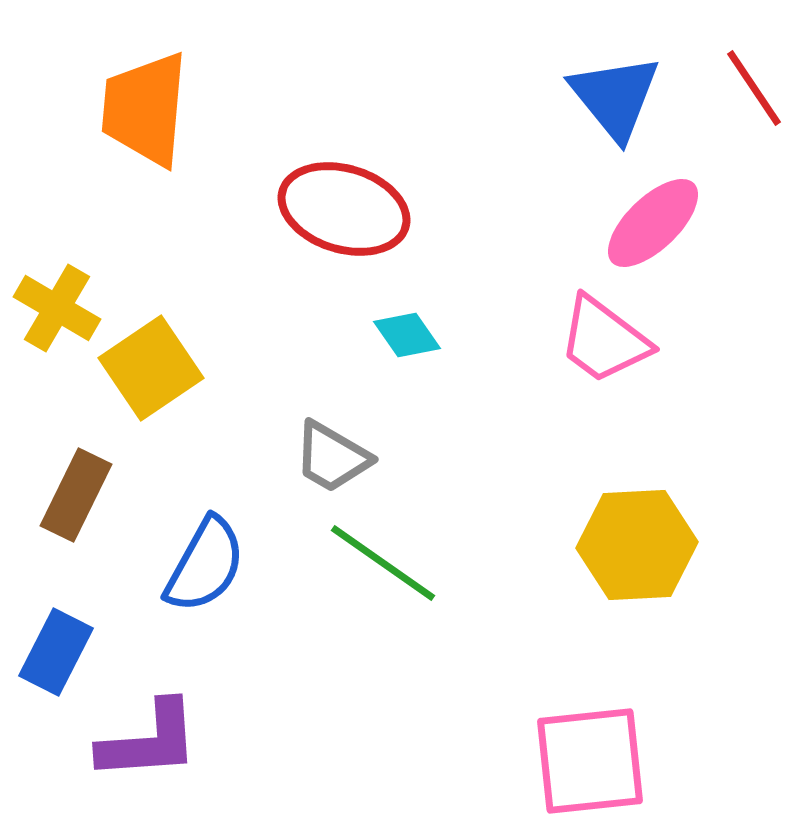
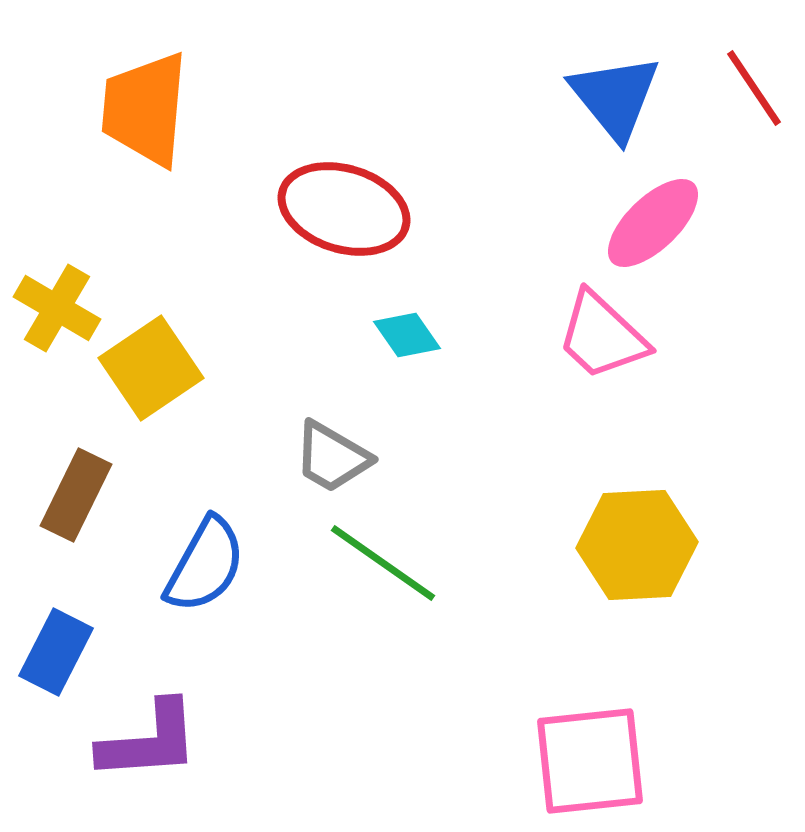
pink trapezoid: moved 2 px left, 4 px up; rotated 6 degrees clockwise
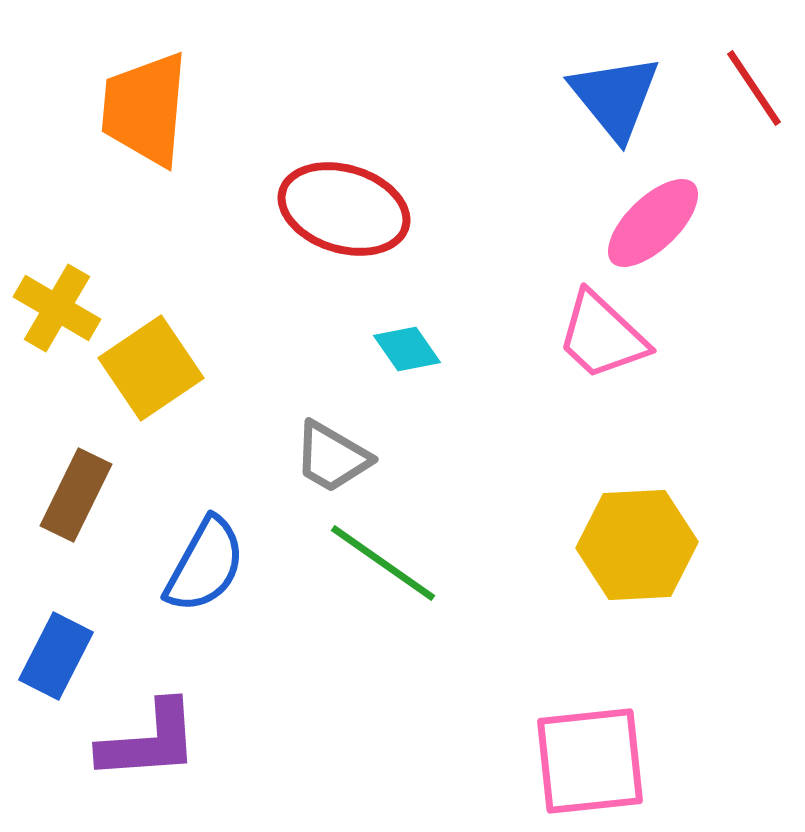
cyan diamond: moved 14 px down
blue rectangle: moved 4 px down
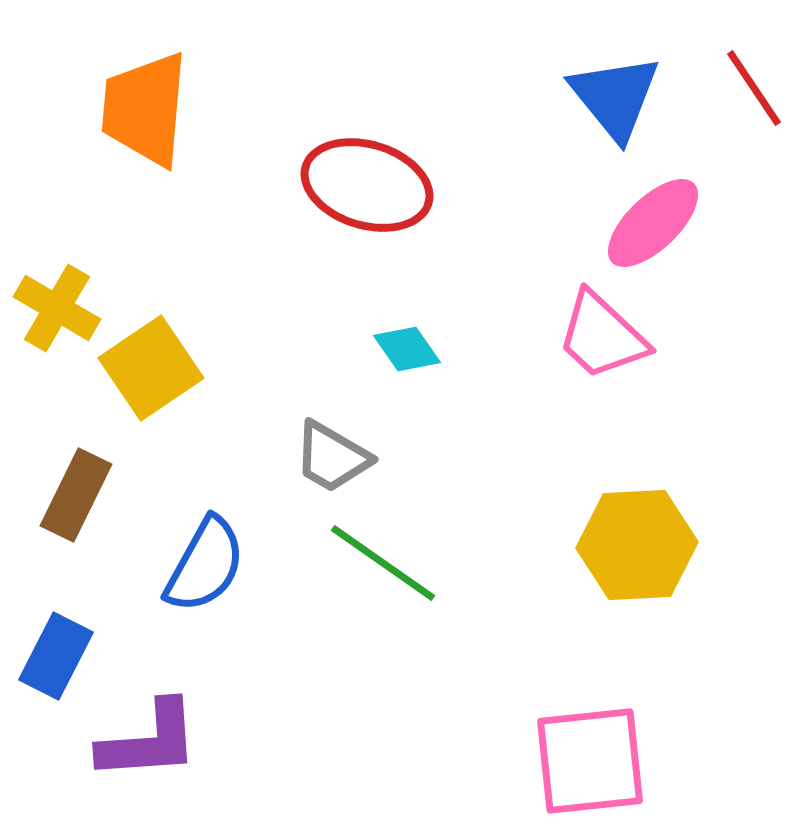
red ellipse: moved 23 px right, 24 px up
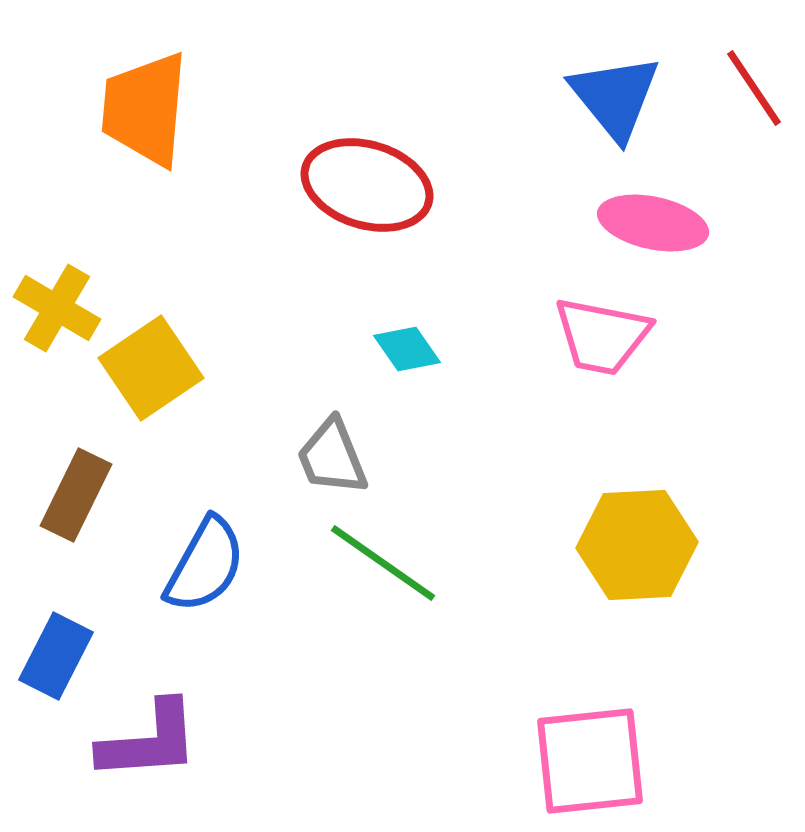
pink ellipse: rotated 56 degrees clockwise
pink trapezoid: rotated 32 degrees counterclockwise
gray trapezoid: rotated 38 degrees clockwise
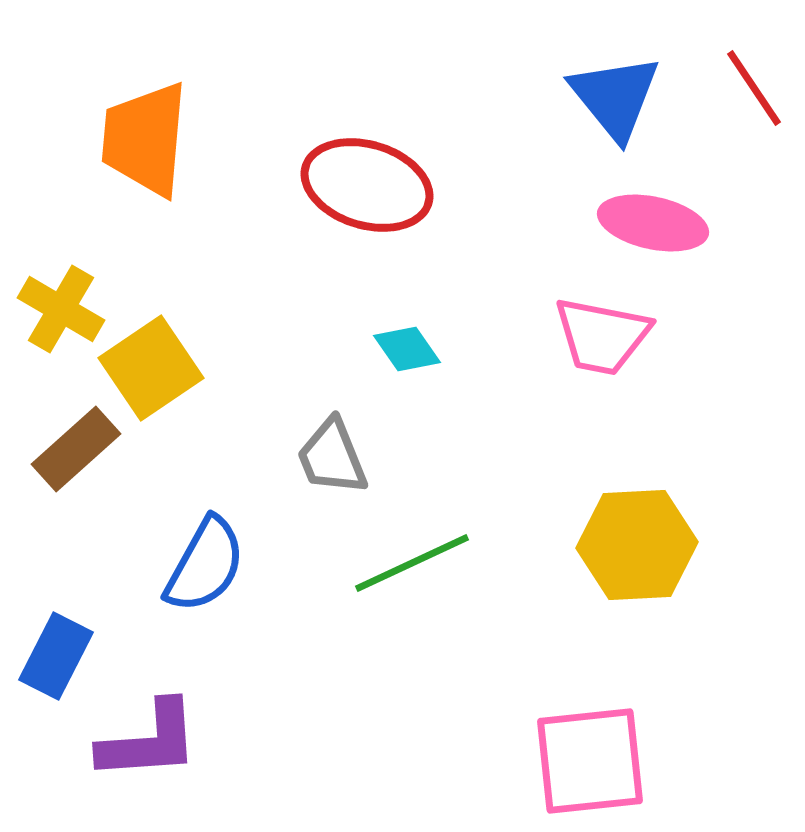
orange trapezoid: moved 30 px down
yellow cross: moved 4 px right, 1 px down
brown rectangle: moved 46 px up; rotated 22 degrees clockwise
green line: moved 29 px right; rotated 60 degrees counterclockwise
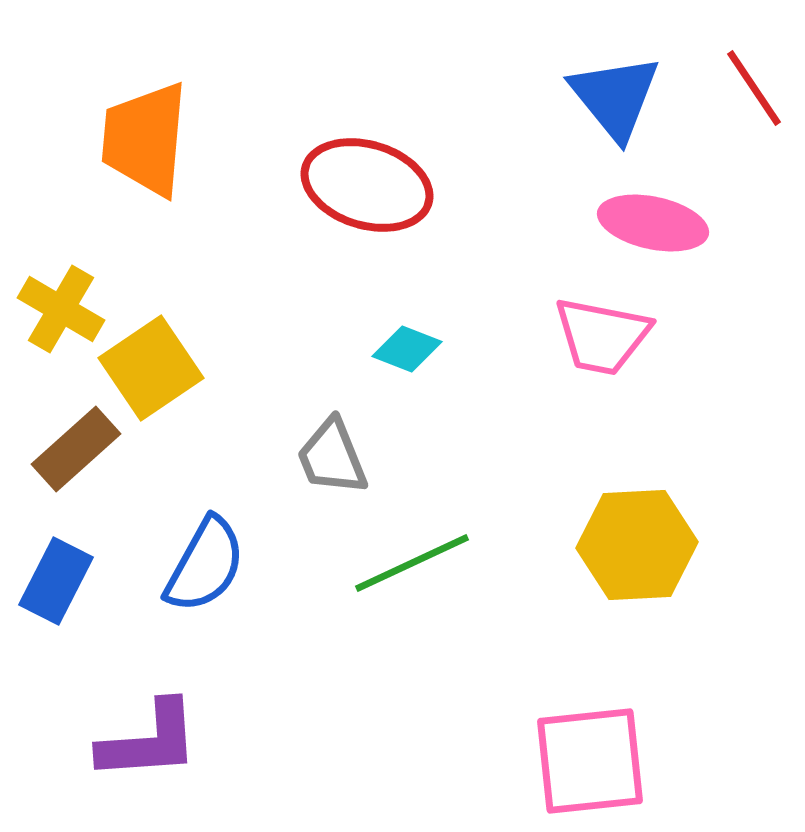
cyan diamond: rotated 34 degrees counterclockwise
blue rectangle: moved 75 px up
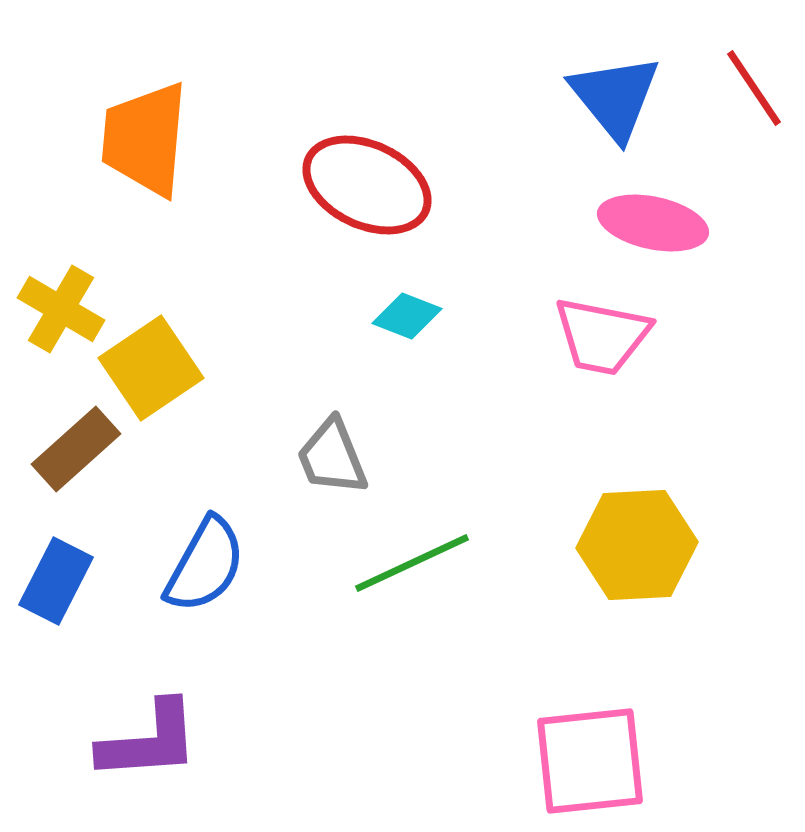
red ellipse: rotated 8 degrees clockwise
cyan diamond: moved 33 px up
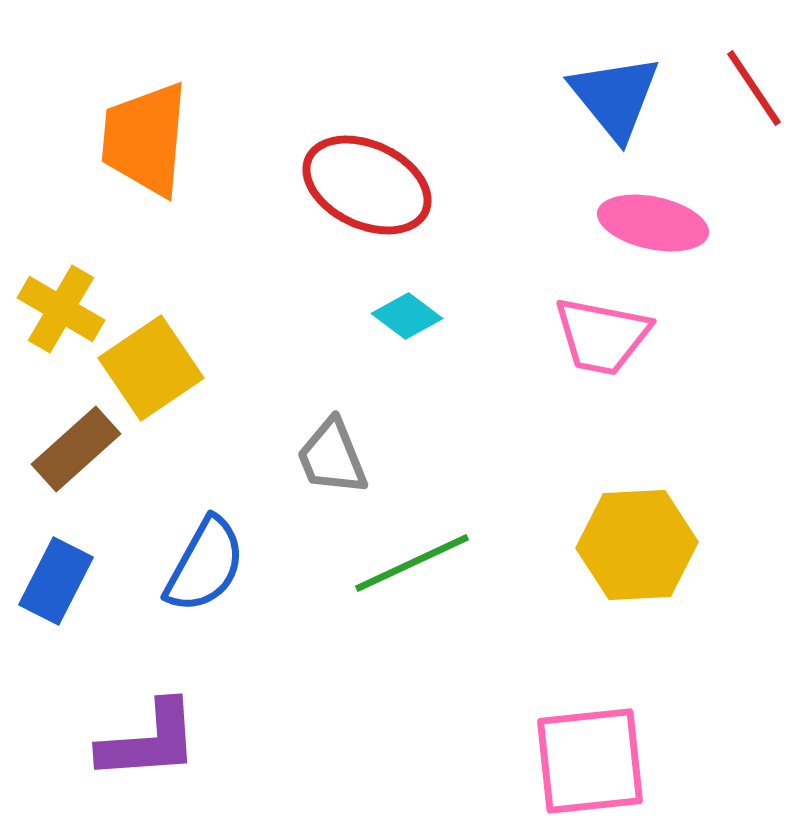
cyan diamond: rotated 16 degrees clockwise
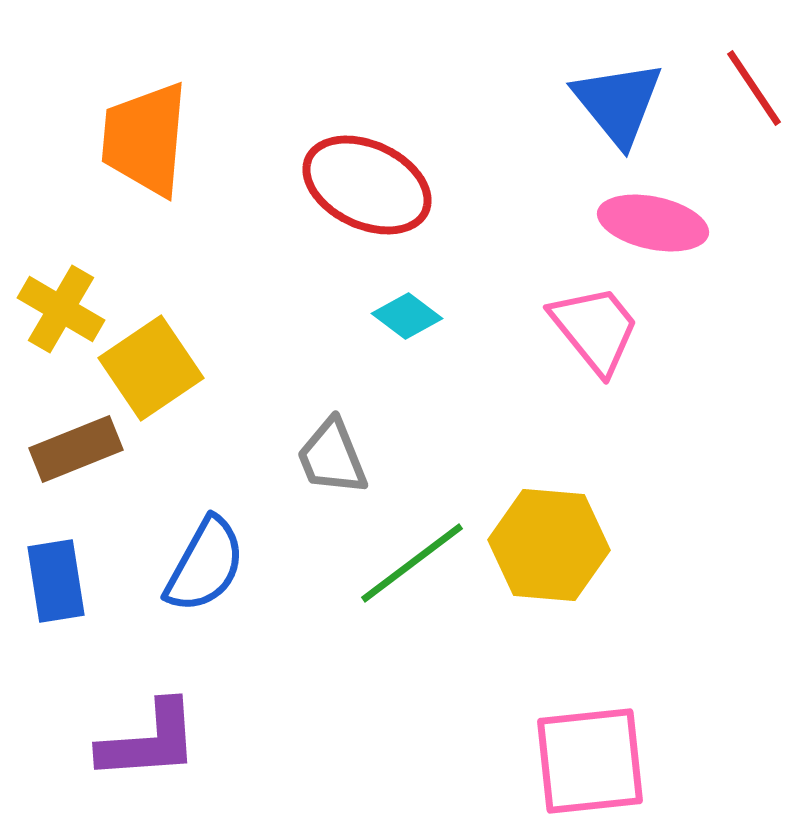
blue triangle: moved 3 px right, 6 px down
pink trapezoid: moved 7 px left, 7 px up; rotated 140 degrees counterclockwise
brown rectangle: rotated 20 degrees clockwise
yellow hexagon: moved 88 px left; rotated 8 degrees clockwise
green line: rotated 12 degrees counterclockwise
blue rectangle: rotated 36 degrees counterclockwise
